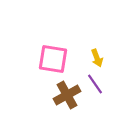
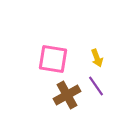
purple line: moved 1 px right, 2 px down
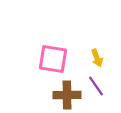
brown cross: rotated 28 degrees clockwise
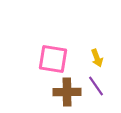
brown cross: moved 3 px up
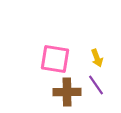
pink square: moved 2 px right
purple line: moved 1 px up
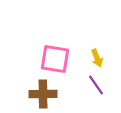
brown cross: moved 24 px left, 2 px down
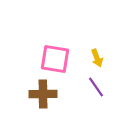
purple line: moved 2 px down
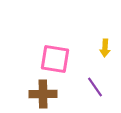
yellow arrow: moved 8 px right, 10 px up; rotated 24 degrees clockwise
purple line: moved 1 px left
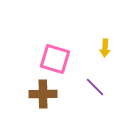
pink square: rotated 8 degrees clockwise
purple line: rotated 10 degrees counterclockwise
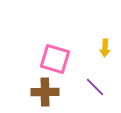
brown cross: moved 2 px right, 2 px up
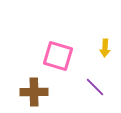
pink square: moved 3 px right, 3 px up
brown cross: moved 11 px left
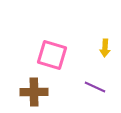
pink square: moved 6 px left, 1 px up
purple line: rotated 20 degrees counterclockwise
